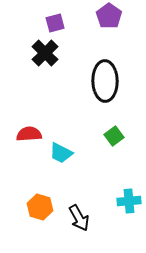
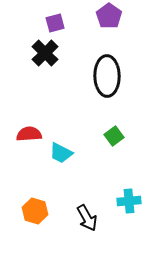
black ellipse: moved 2 px right, 5 px up
orange hexagon: moved 5 px left, 4 px down
black arrow: moved 8 px right
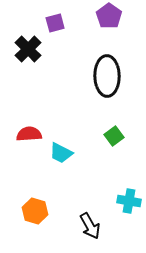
black cross: moved 17 px left, 4 px up
cyan cross: rotated 15 degrees clockwise
black arrow: moved 3 px right, 8 px down
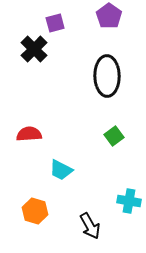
black cross: moved 6 px right
cyan trapezoid: moved 17 px down
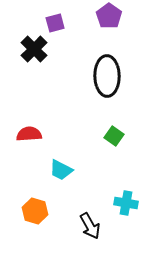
green square: rotated 18 degrees counterclockwise
cyan cross: moved 3 px left, 2 px down
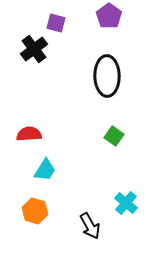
purple square: moved 1 px right; rotated 30 degrees clockwise
black cross: rotated 8 degrees clockwise
cyan trapezoid: moved 16 px left; rotated 85 degrees counterclockwise
cyan cross: rotated 30 degrees clockwise
